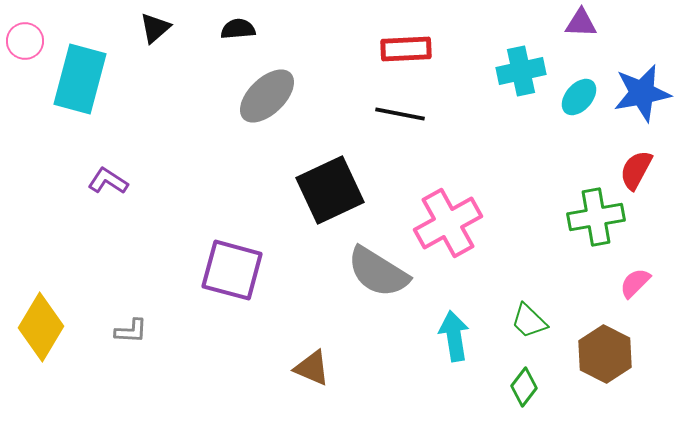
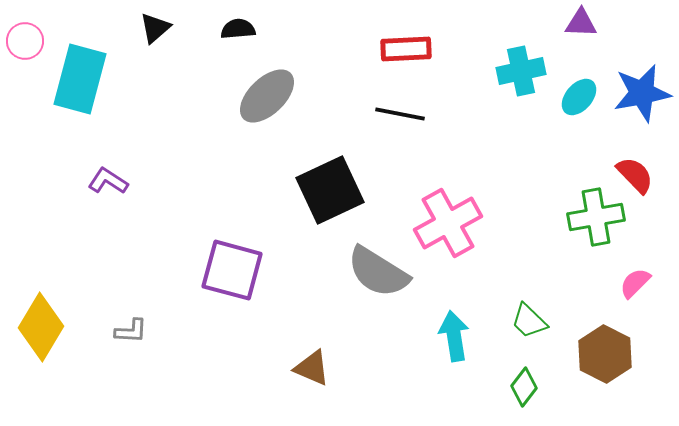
red semicircle: moved 1 px left, 5 px down; rotated 108 degrees clockwise
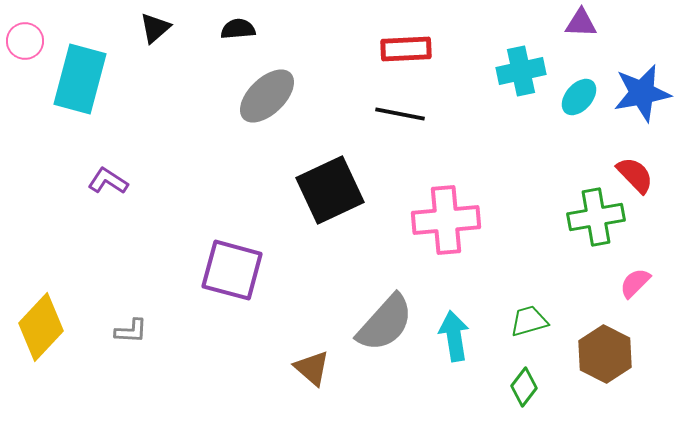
pink cross: moved 2 px left, 3 px up; rotated 24 degrees clockwise
gray semicircle: moved 7 px right, 51 px down; rotated 80 degrees counterclockwise
green trapezoid: rotated 120 degrees clockwise
yellow diamond: rotated 12 degrees clockwise
brown triangle: rotated 18 degrees clockwise
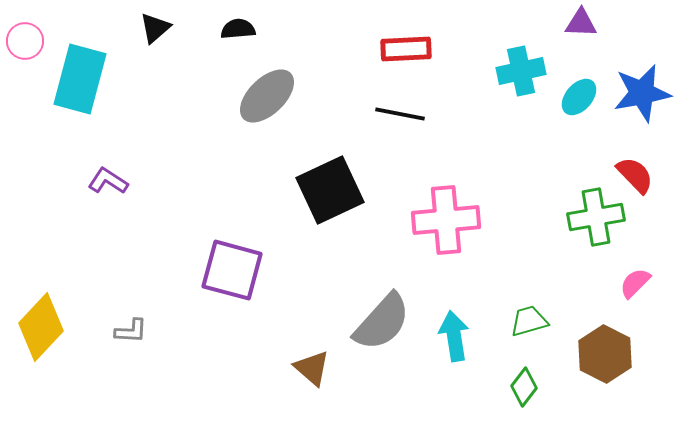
gray semicircle: moved 3 px left, 1 px up
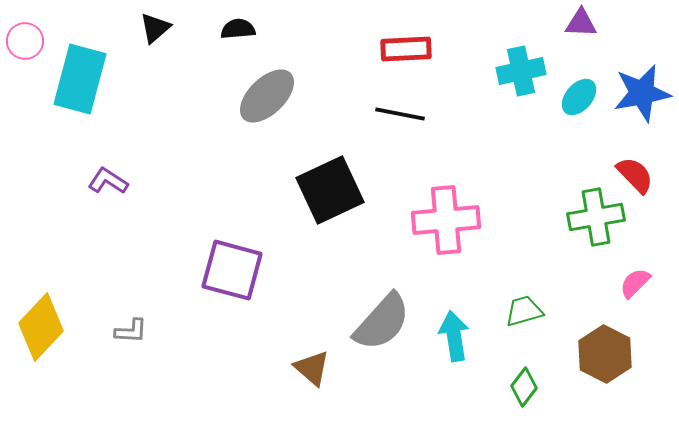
green trapezoid: moved 5 px left, 10 px up
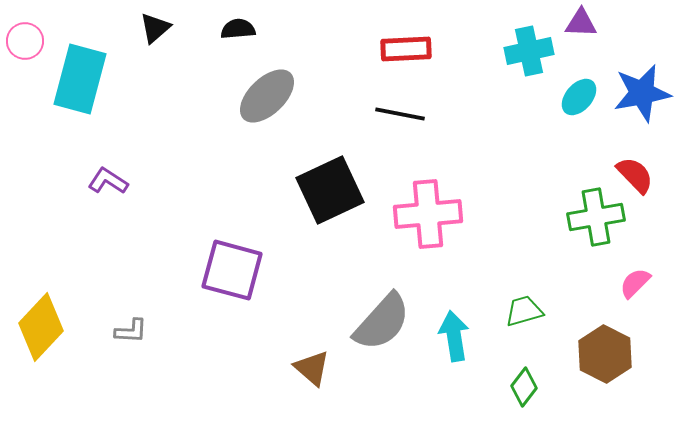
cyan cross: moved 8 px right, 20 px up
pink cross: moved 18 px left, 6 px up
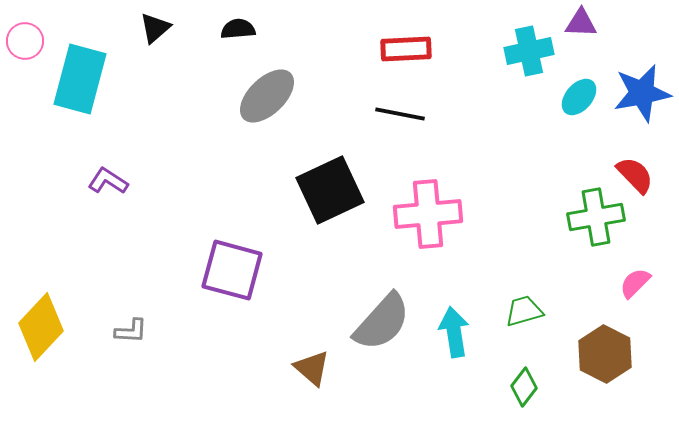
cyan arrow: moved 4 px up
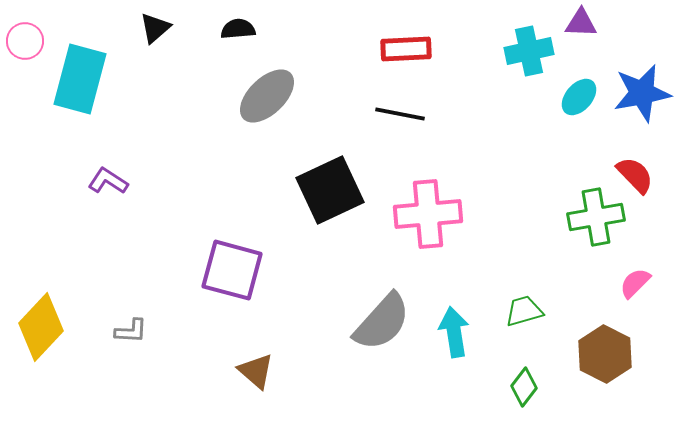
brown triangle: moved 56 px left, 3 px down
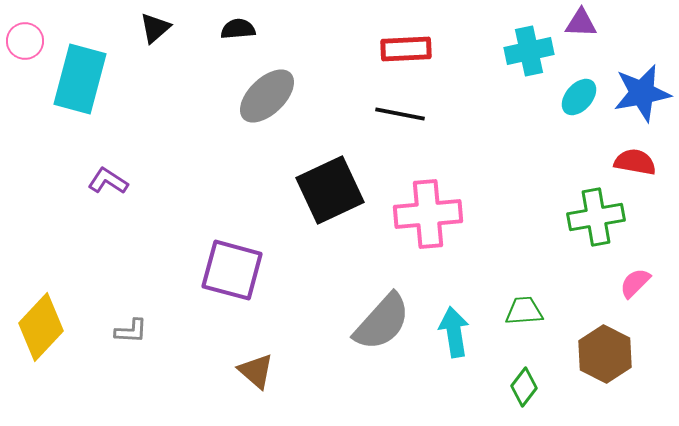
red semicircle: moved 13 px up; rotated 36 degrees counterclockwise
green trapezoid: rotated 12 degrees clockwise
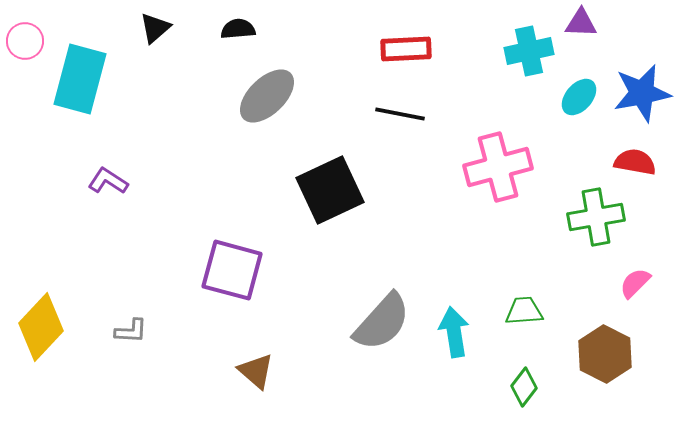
pink cross: moved 70 px right, 47 px up; rotated 10 degrees counterclockwise
